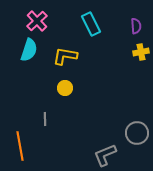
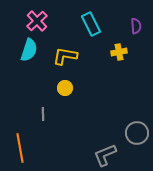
yellow cross: moved 22 px left
gray line: moved 2 px left, 5 px up
orange line: moved 2 px down
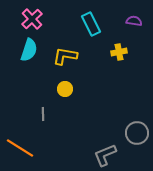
pink cross: moved 5 px left, 2 px up
purple semicircle: moved 2 px left, 5 px up; rotated 77 degrees counterclockwise
yellow circle: moved 1 px down
orange line: rotated 48 degrees counterclockwise
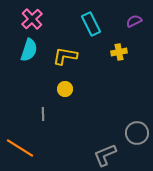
purple semicircle: rotated 35 degrees counterclockwise
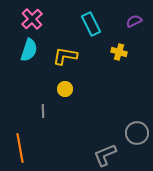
yellow cross: rotated 28 degrees clockwise
gray line: moved 3 px up
orange line: rotated 48 degrees clockwise
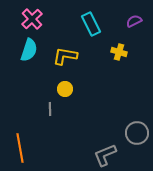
gray line: moved 7 px right, 2 px up
